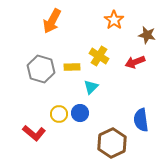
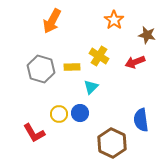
red L-shape: rotated 20 degrees clockwise
brown hexagon: rotated 8 degrees counterclockwise
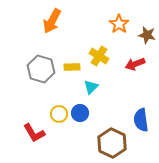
orange star: moved 5 px right, 4 px down
red arrow: moved 2 px down
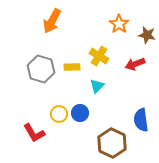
cyan triangle: moved 6 px right, 1 px up
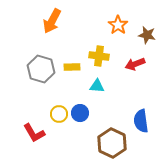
orange star: moved 1 px left, 1 px down
yellow cross: rotated 24 degrees counterclockwise
cyan triangle: rotated 49 degrees clockwise
blue semicircle: moved 1 px down
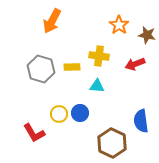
orange star: moved 1 px right
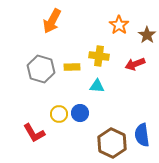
brown star: rotated 24 degrees clockwise
blue semicircle: moved 1 px right, 14 px down
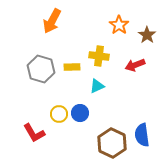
red arrow: moved 1 px down
cyan triangle: rotated 28 degrees counterclockwise
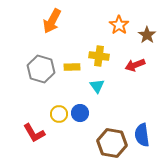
cyan triangle: rotated 42 degrees counterclockwise
brown hexagon: rotated 16 degrees counterclockwise
